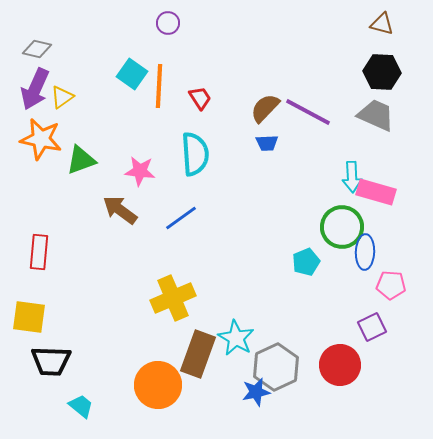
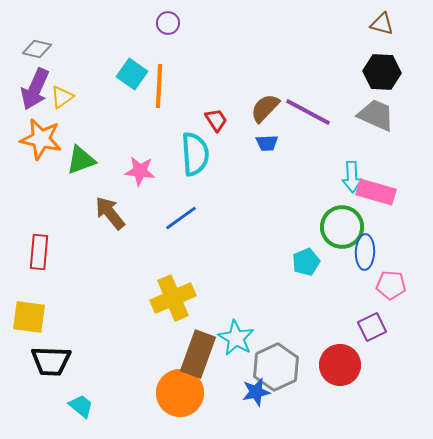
red trapezoid: moved 16 px right, 22 px down
brown arrow: moved 10 px left, 3 px down; rotated 15 degrees clockwise
orange circle: moved 22 px right, 8 px down
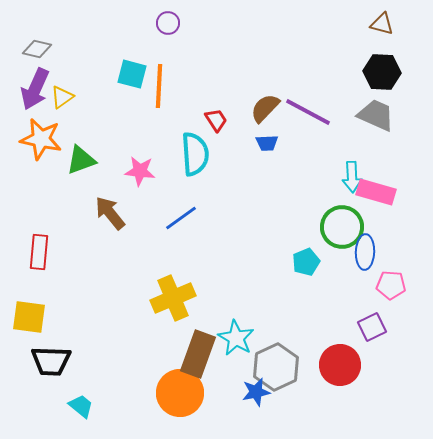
cyan square: rotated 20 degrees counterclockwise
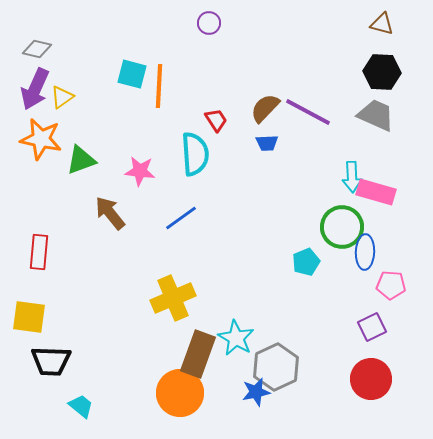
purple circle: moved 41 px right
red circle: moved 31 px right, 14 px down
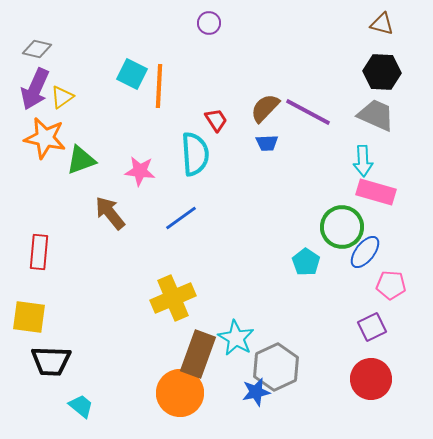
cyan square: rotated 12 degrees clockwise
orange star: moved 4 px right, 1 px up
cyan arrow: moved 11 px right, 16 px up
blue ellipse: rotated 36 degrees clockwise
cyan pentagon: rotated 16 degrees counterclockwise
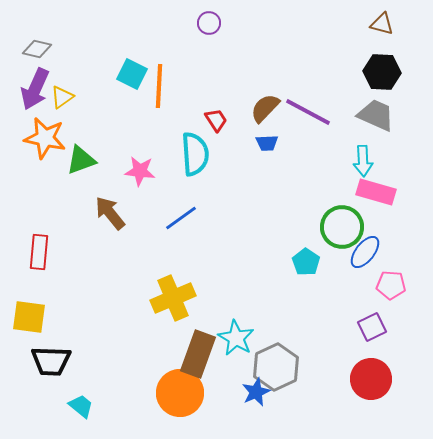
blue star: rotated 12 degrees counterclockwise
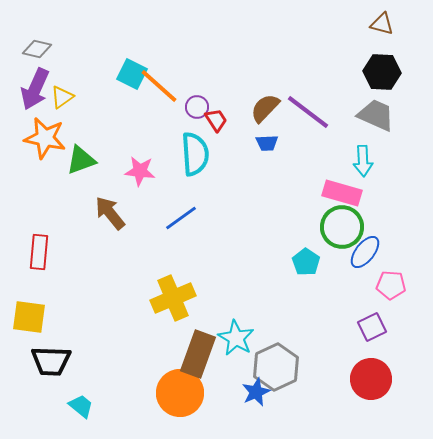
purple circle: moved 12 px left, 84 px down
orange line: rotated 51 degrees counterclockwise
purple line: rotated 9 degrees clockwise
pink rectangle: moved 34 px left, 1 px down
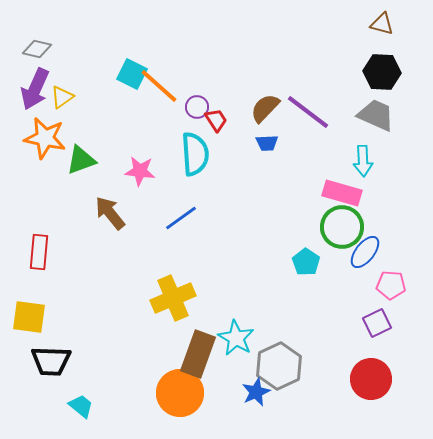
purple square: moved 5 px right, 4 px up
gray hexagon: moved 3 px right, 1 px up
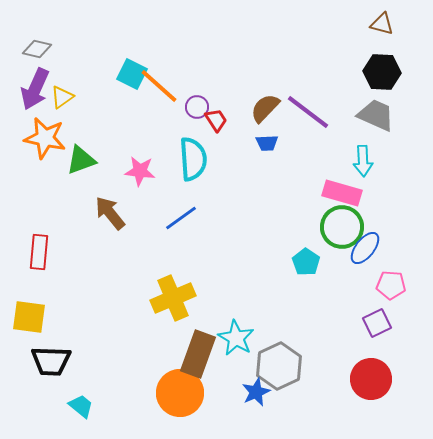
cyan semicircle: moved 2 px left, 5 px down
blue ellipse: moved 4 px up
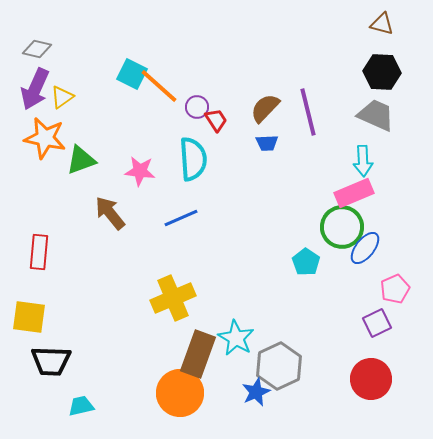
purple line: rotated 39 degrees clockwise
pink rectangle: moved 12 px right; rotated 39 degrees counterclockwise
blue line: rotated 12 degrees clockwise
pink pentagon: moved 4 px right, 4 px down; rotated 28 degrees counterclockwise
cyan trapezoid: rotated 52 degrees counterclockwise
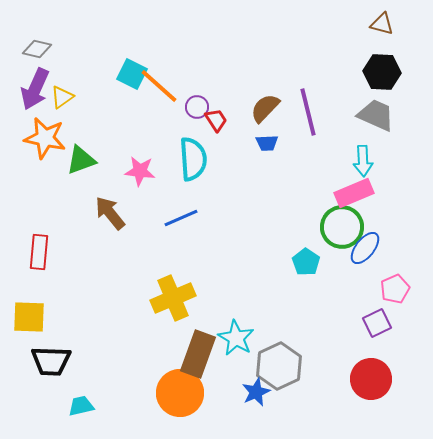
yellow square: rotated 6 degrees counterclockwise
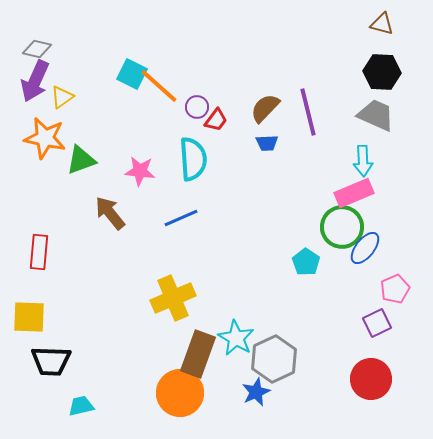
purple arrow: moved 8 px up
red trapezoid: rotated 70 degrees clockwise
gray hexagon: moved 5 px left, 7 px up
